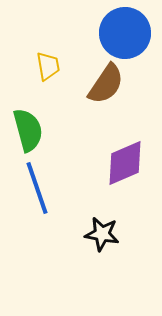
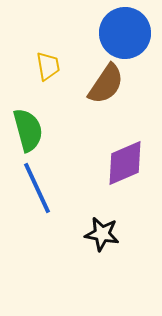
blue line: rotated 6 degrees counterclockwise
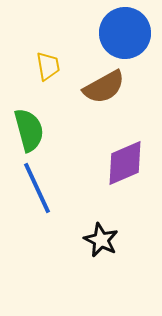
brown semicircle: moved 2 px left, 3 px down; rotated 27 degrees clockwise
green semicircle: moved 1 px right
black star: moved 1 px left, 6 px down; rotated 16 degrees clockwise
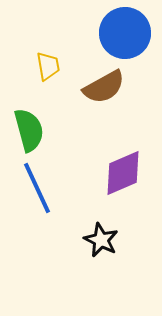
purple diamond: moved 2 px left, 10 px down
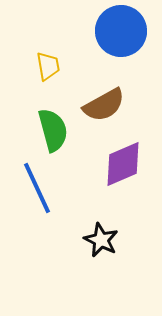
blue circle: moved 4 px left, 2 px up
brown semicircle: moved 18 px down
green semicircle: moved 24 px right
purple diamond: moved 9 px up
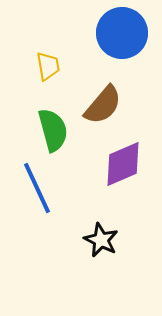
blue circle: moved 1 px right, 2 px down
brown semicircle: moved 1 px left; rotated 21 degrees counterclockwise
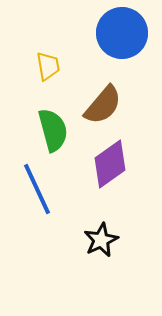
purple diamond: moved 13 px left; rotated 12 degrees counterclockwise
blue line: moved 1 px down
black star: rotated 20 degrees clockwise
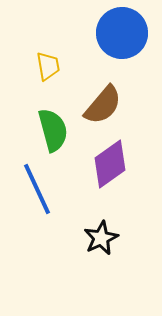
black star: moved 2 px up
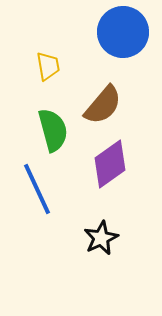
blue circle: moved 1 px right, 1 px up
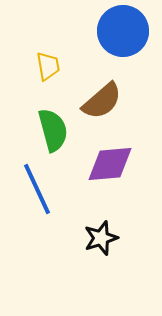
blue circle: moved 1 px up
brown semicircle: moved 1 px left, 4 px up; rotated 9 degrees clockwise
purple diamond: rotated 30 degrees clockwise
black star: rotated 8 degrees clockwise
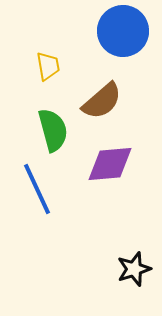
black star: moved 33 px right, 31 px down
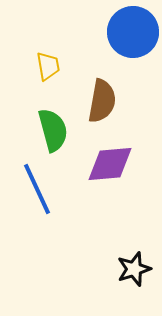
blue circle: moved 10 px right, 1 px down
brown semicircle: rotated 39 degrees counterclockwise
